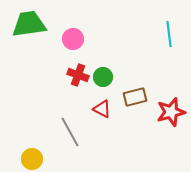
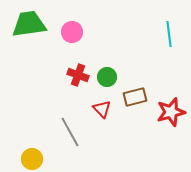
pink circle: moved 1 px left, 7 px up
green circle: moved 4 px right
red triangle: rotated 18 degrees clockwise
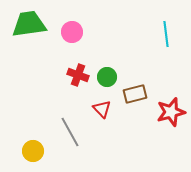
cyan line: moved 3 px left
brown rectangle: moved 3 px up
yellow circle: moved 1 px right, 8 px up
